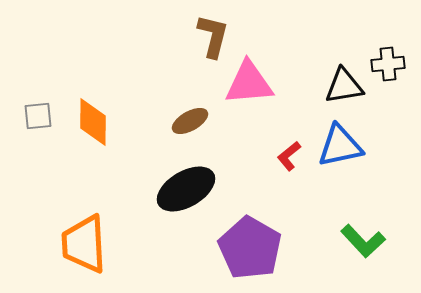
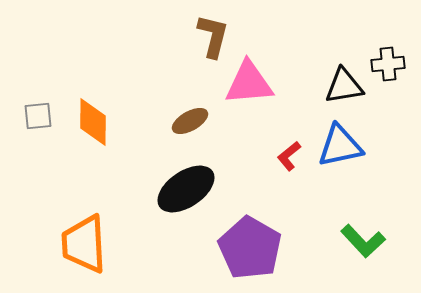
black ellipse: rotated 4 degrees counterclockwise
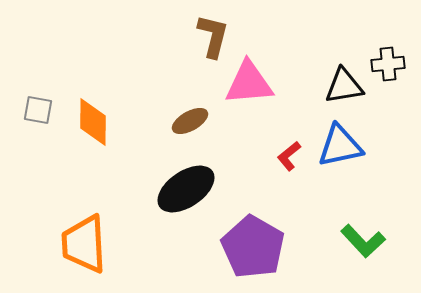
gray square: moved 6 px up; rotated 16 degrees clockwise
purple pentagon: moved 3 px right, 1 px up
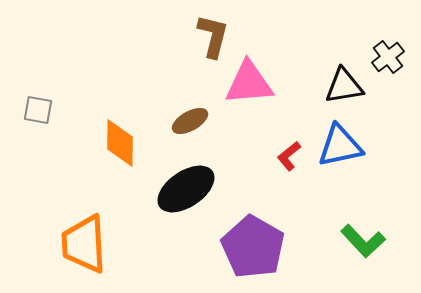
black cross: moved 7 px up; rotated 32 degrees counterclockwise
orange diamond: moved 27 px right, 21 px down
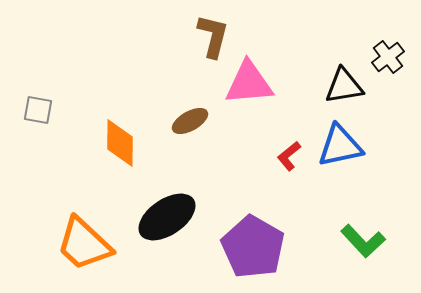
black ellipse: moved 19 px left, 28 px down
orange trapezoid: rotated 44 degrees counterclockwise
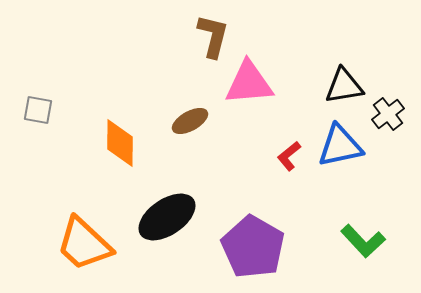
black cross: moved 57 px down
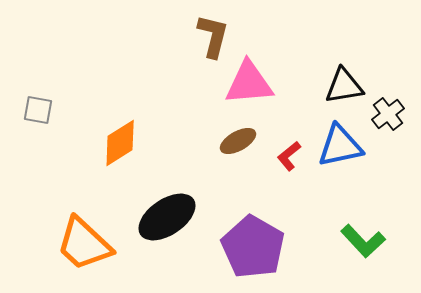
brown ellipse: moved 48 px right, 20 px down
orange diamond: rotated 57 degrees clockwise
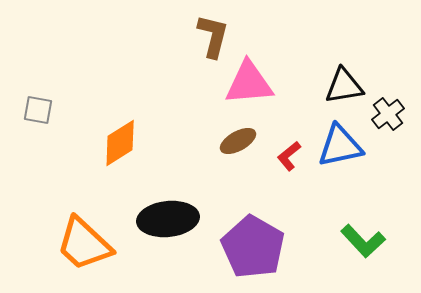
black ellipse: moved 1 px right, 2 px down; rotated 28 degrees clockwise
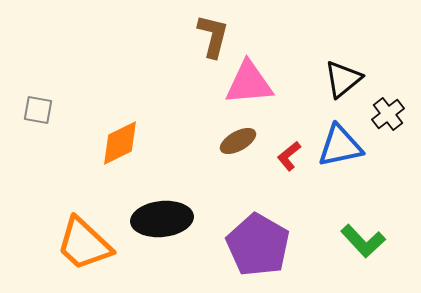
black triangle: moved 1 px left, 7 px up; rotated 30 degrees counterclockwise
orange diamond: rotated 6 degrees clockwise
black ellipse: moved 6 px left
purple pentagon: moved 5 px right, 2 px up
